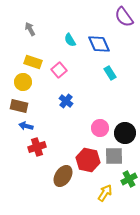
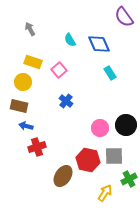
black circle: moved 1 px right, 8 px up
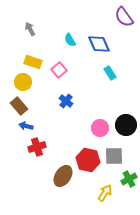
brown rectangle: rotated 36 degrees clockwise
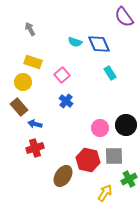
cyan semicircle: moved 5 px right, 2 px down; rotated 40 degrees counterclockwise
pink square: moved 3 px right, 5 px down
brown rectangle: moved 1 px down
blue arrow: moved 9 px right, 2 px up
red cross: moved 2 px left, 1 px down
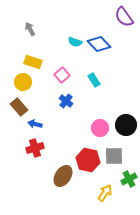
blue diamond: rotated 20 degrees counterclockwise
cyan rectangle: moved 16 px left, 7 px down
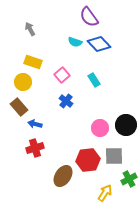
purple semicircle: moved 35 px left
red hexagon: rotated 20 degrees counterclockwise
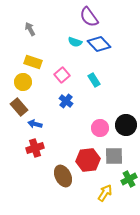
brown ellipse: rotated 60 degrees counterclockwise
